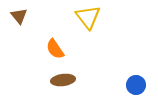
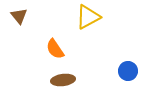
yellow triangle: rotated 40 degrees clockwise
blue circle: moved 8 px left, 14 px up
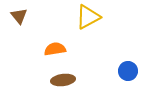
orange semicircle: rotated 115 degrees clockwise
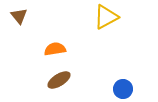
yellow triangle: moved 18 px right
blue circle: moved 5 px left, 18 px down
brown ellipse: moved 4 px left; rotated 25 degrees counterclockwise
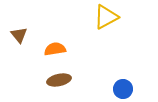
brown triangle: moved 19 px down
brown ellipse: rotated 20 degrees clockwise
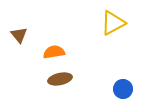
yellow triangle: moved 7 px right, 6 px down
orange semicircle: moved 1 px left, 3 px down
brown ellipse: moved 1 px right, 1 px up
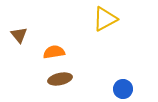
yellow triangle: moved 8 px left, 4 px up
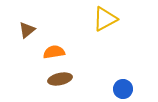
brown triangle: moved 8 px right, 5 px up; rotated 30 degrees clockwise
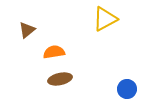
blue circle: moved 4 px right
